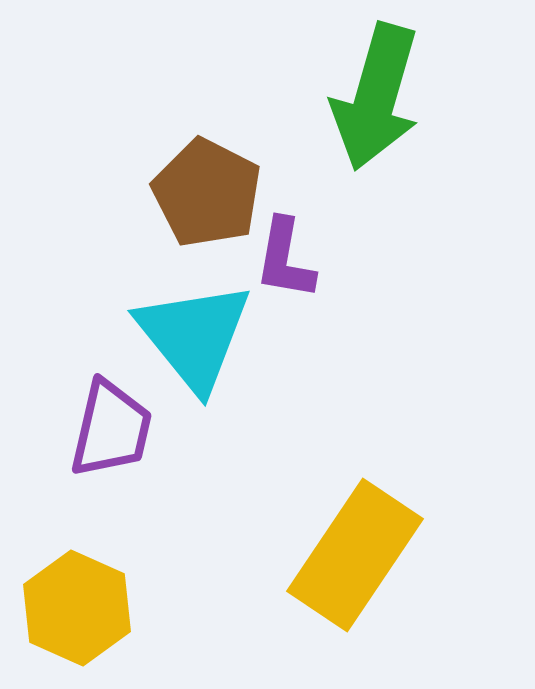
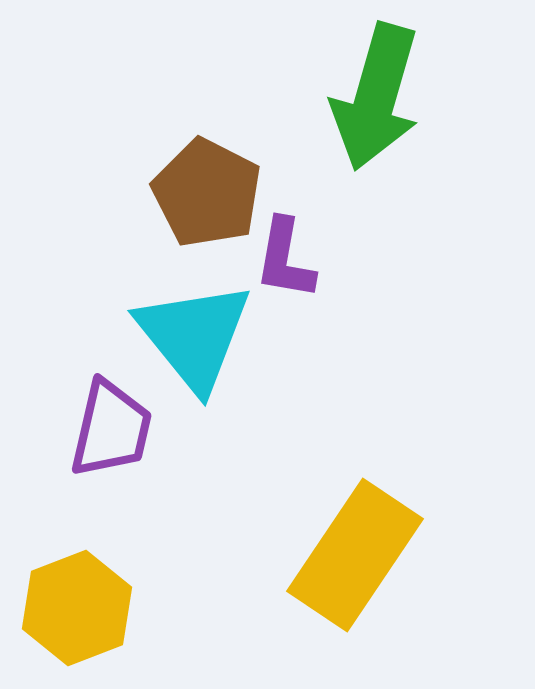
yellow hexagon: rotated 15 degrees clockwise
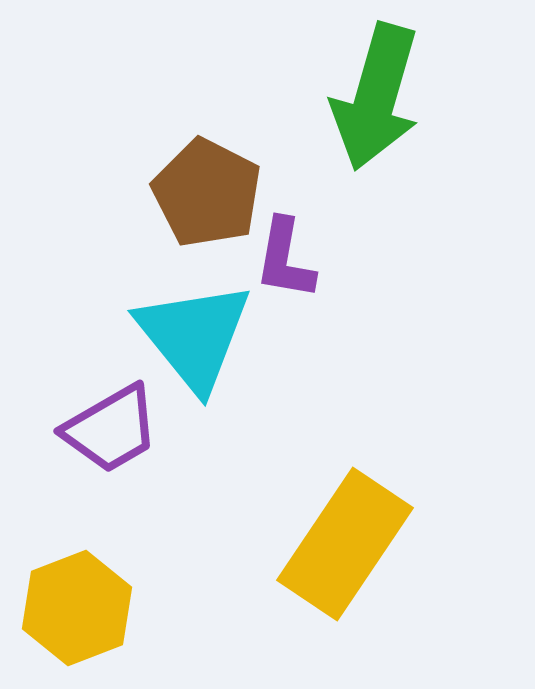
purple trapezoid: rotated 47 degrees clockwise
yellow rectangle: moved 10 px left, 11 px up
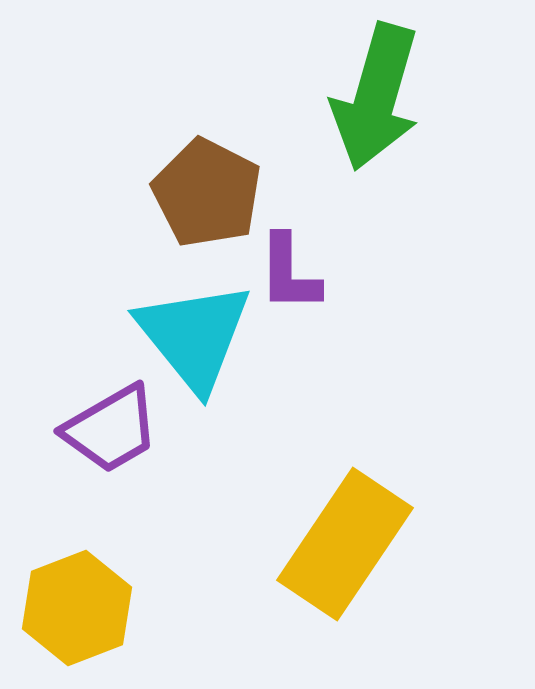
purple L-shape: moved 4 px right, 14 px down; rotated 10 degrees counterclockwise
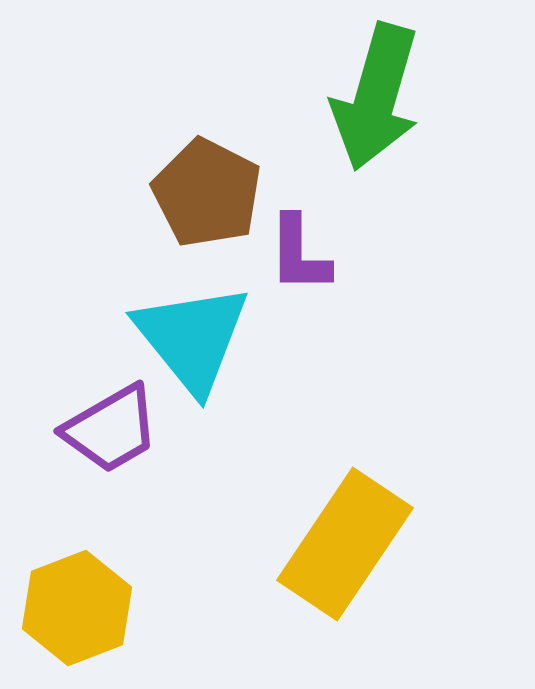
purple L-shape: moved 10 px right, 19 px up
cyan triangle: moved 2 px left, 2 px down
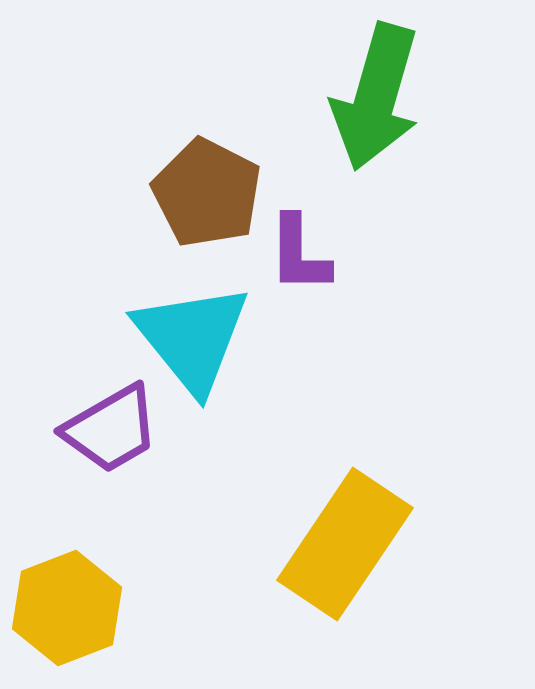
yellow hexagon: moved 10 px left
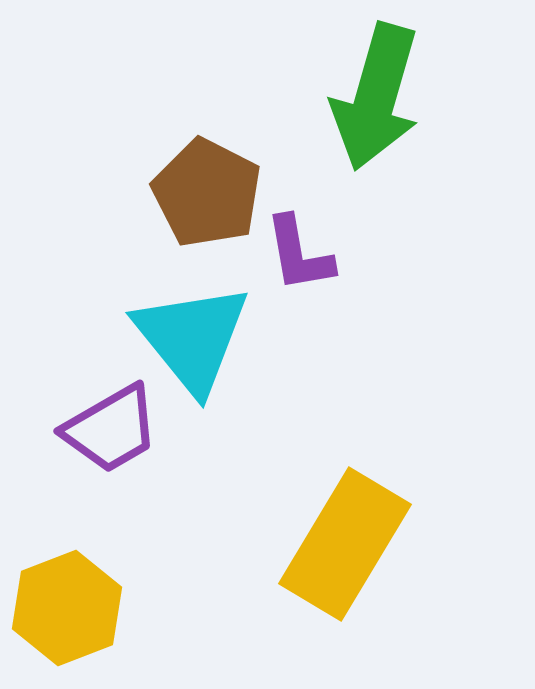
purple L-shape: rotated 10 degrees counterclockwise
yellow rectangle: rotated 3 degrees counterclockwise
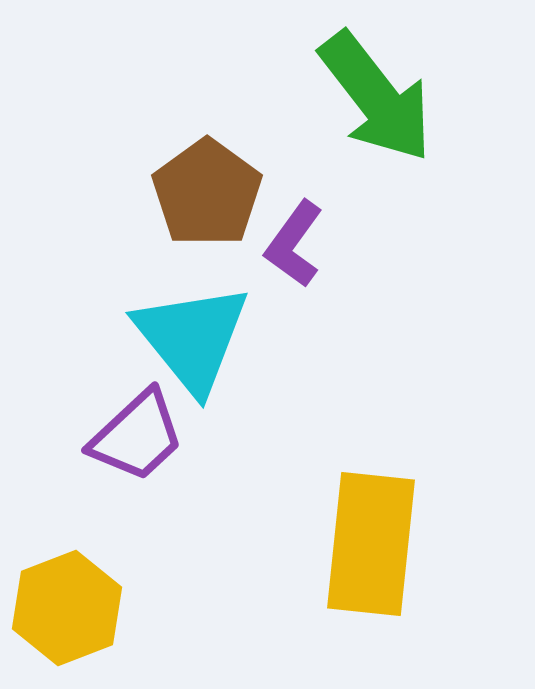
green arrow: rotated 54 degrees counterclockwise
brown pentagon: rotated 9 degrees clockwise
purple L-shape: moved 5 px left, 10 px up; rotated 46 degrees clockwise
purple trapezoid: moved 26 px right, 7 px down; rotated 13 degrees counterclockwise
yellow rectangle: moved 26 px right; rotated 25 degrees counterclockwise
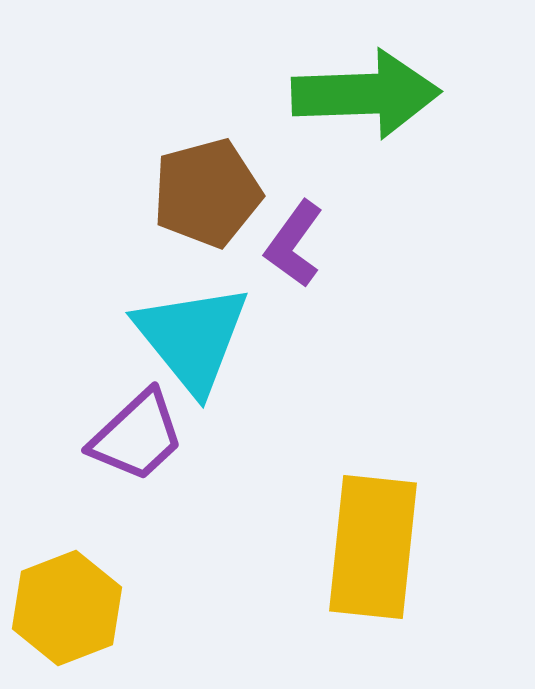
green arrow: moved 10 px left, 3 px up; rotated 54 degrees counterclockwise
brown pentagon: rotated 21 degrees clockwise
yellow rectangle: moved 2 px right, 3 px down
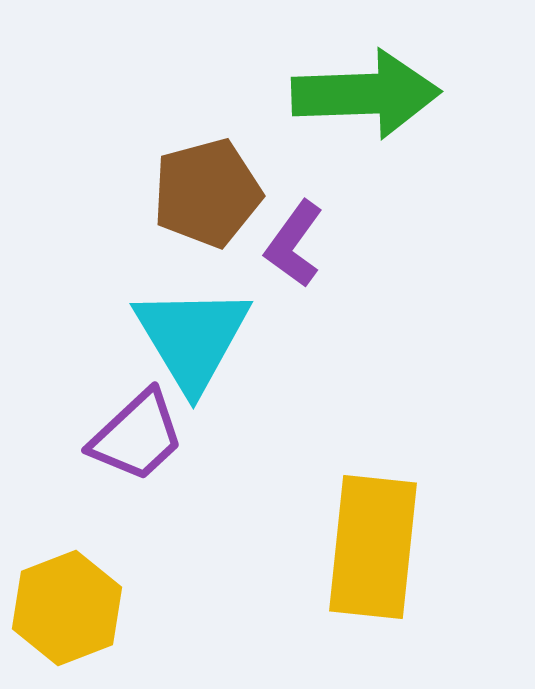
cyan triangle: rotated 8 degrees clockwise
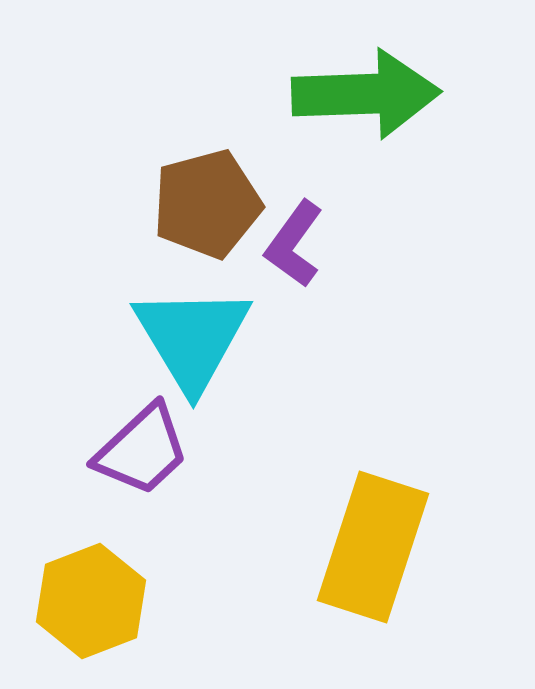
brown pentagon: moved 11 px down
purple trapezoid: moved 5 px right, 14 px down
yellow rectangle: rotated 12 degrees clockwise
yellow hexagon: moved 24 px right, 7 px up
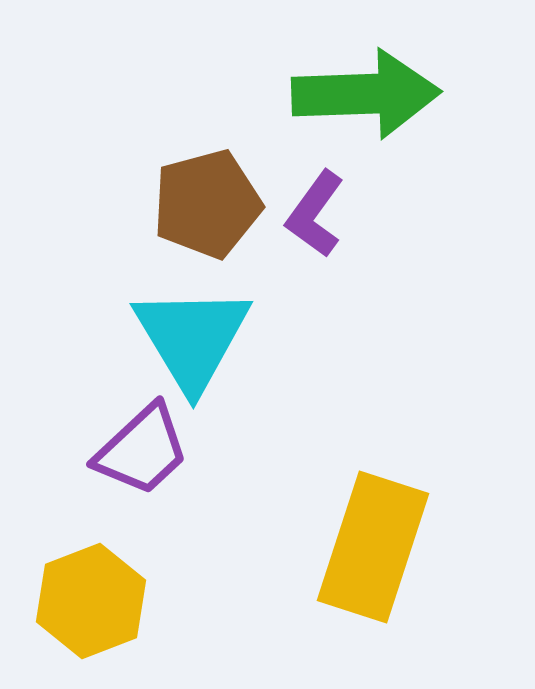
purple L-shape: moved 21 px right, 30 px up
